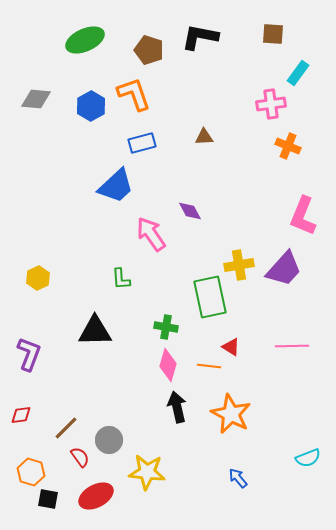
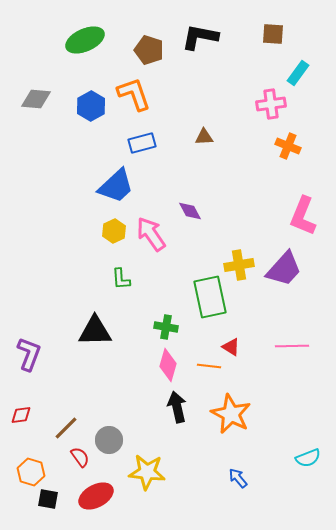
yellow hexagon: moved 76 px right, 47 px up
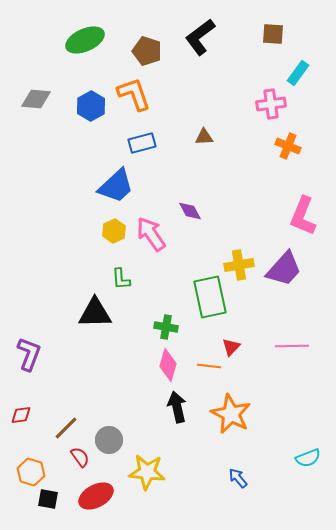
black L-shape: rotated 48 degrees counterclockwise
brown pentagon: moved 2 px left, 1 px down
black triangle: moved 18 px up
red triangle: rotated 42 degrees clockwise
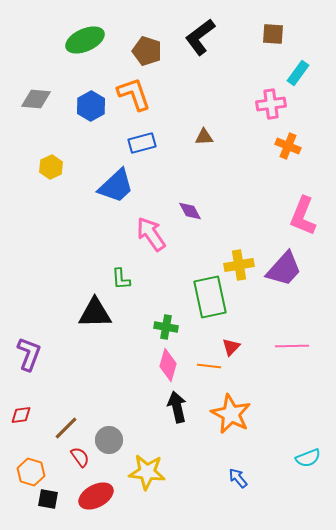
yellow hexagon: moved 63 px left, 64 px up
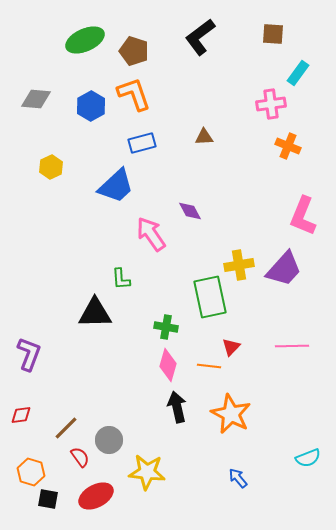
brown pentagon: moved 13 px left
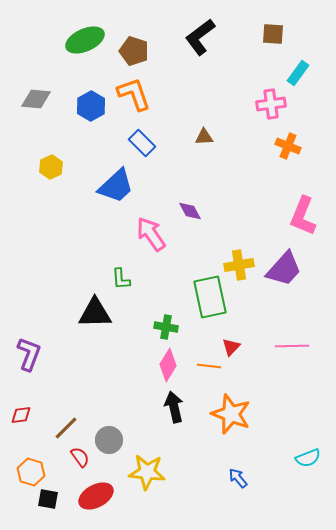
blue rectangle: rotated 60 degrees clockwise
pink diamond: rotated 16 degrees clockwise
black arrow: moved 3 px left
orange star: rotated 6 degrees counterclockwise
